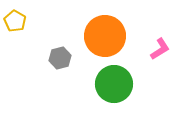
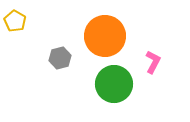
pink L-shape: moved 7 px left, 13 px down; rotated 30 degrees counterclockwise
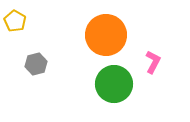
orange circle: moved 1 px right, 1 px up
gray hexagon: moved 24 px left, 6 px down
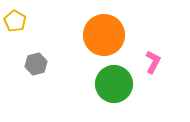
orange circle: moved 2 px left
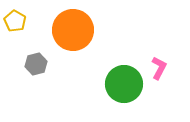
orange circle: moved 31 px left, 5 px up
pink L-shape: moved 6 px right, 6 px down
green circle: moved 10 px right
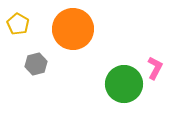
yellow pentagon: moved 3 px right, 3 px down
orange circle: moved 1 px up
pink L-shape: moved 4 px left
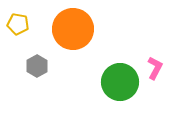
yellow pentagon: rotated 20 degrees counterclockwise
gray hexagon: moved 1 px right, 2 px down; rotated 15 degrees counterclockwise
green circle: moved 4 px left, 2 px up
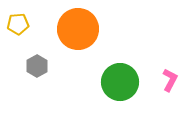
yellow pentagon: rotated 15 degrees counterclockwise
orange circle: moved 5 px right
pink L-shape: moved 15 px right, 12 px down
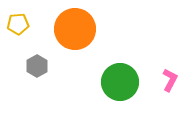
orange circle: moved 3 px left
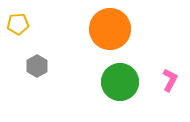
orange circle: moved 35 px right
